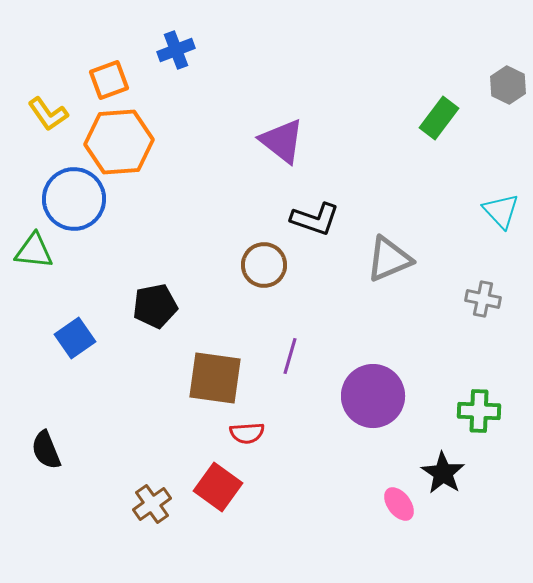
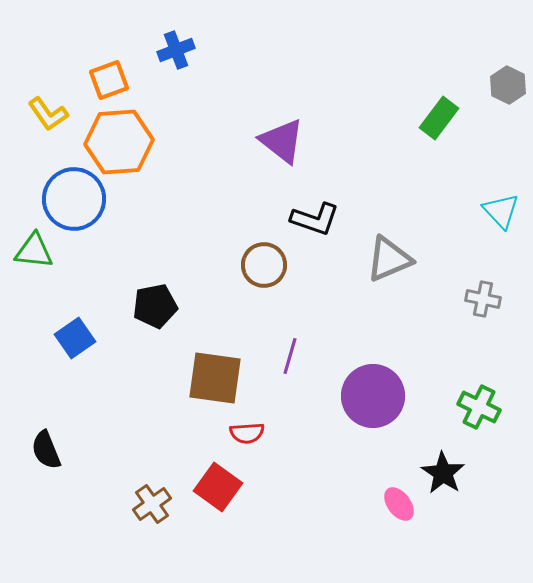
green cross: moved 4 px up; rotated 24 degrees clockwise
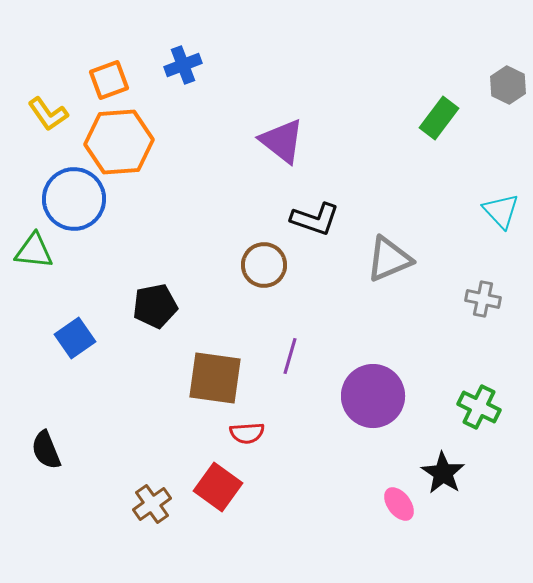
blue cross: moved 7 px right, 15 px down
